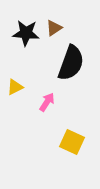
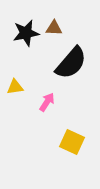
brown triangle: rotated 36 degrees clockwise
black star: rotated 16 degrees counterclockwise
black semicircle: rotated 21 degrees clockwise
yellow triangle: rotated 18 degrees clockwise
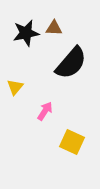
yellow triangle: rotated 42 degrees counterclockwise
pink arrow: moved 2 px left, 9 px down
